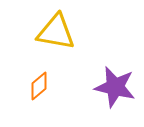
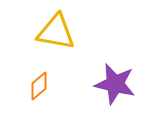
purple star: moved 3 px up
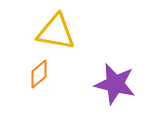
orange diamond: moved 12 px up
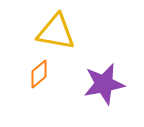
purple star: moved 11 px left; rotated 24 degrees counterclockwise
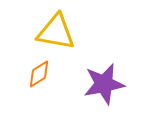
orange diamond: rotated 8 degrees clockwise
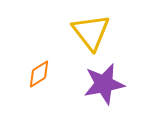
yellow triangle: moved 35 px right; rotated 42 degrees clockwise
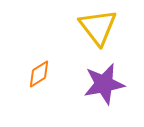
yellow triangle: moved 7 px right, 5 px up
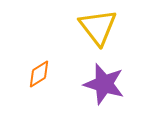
purple star: rotated 27 degrees clockwise
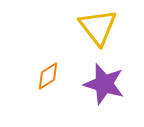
orange diamond: moved 9 px right, 2 px down
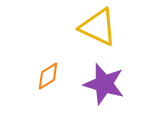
yellow triangle: rotated 27 degrees counterclockwise
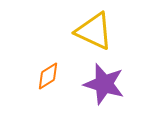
yellow triangle: moved 4 px left, 4 px down
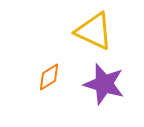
orange diamond: moved 1 px right, 1 px down
